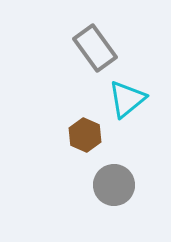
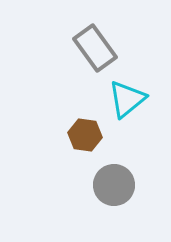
brown hexagon: rotated 16 degrees counterclockwise
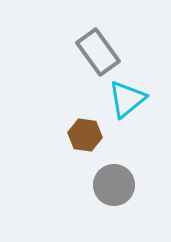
gray rectangle: moved 3 px right, 4 px down
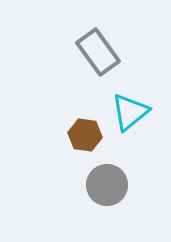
cyan triangle: moved 3 px right, 13 px down
gray circle: moved 7 px left
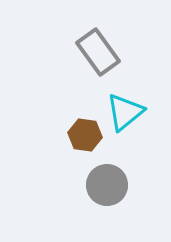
cyan triangle: moved 5 px left
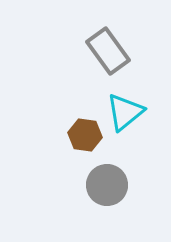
gray rectangle: moved 10 px right, 1 px up
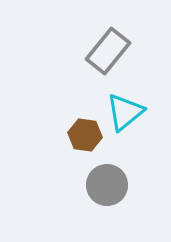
gray rectangle: rotated 75 degrees clockwise
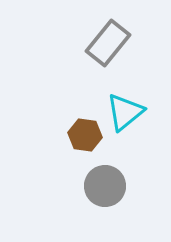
gray rectangle: moved 8 px up
gray circle: moved 2 px left, 1 px down
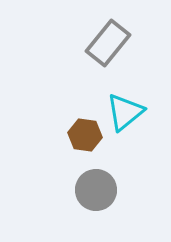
gray circle: moved 9 px left, 4 px down
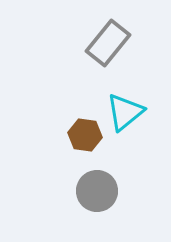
gray circle: moved 1 px right, 1 px down
